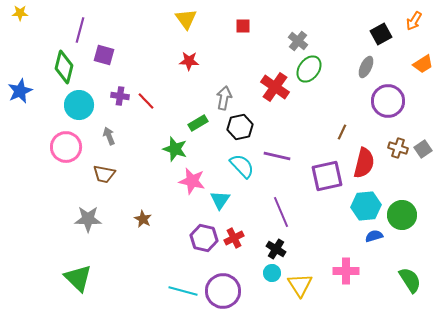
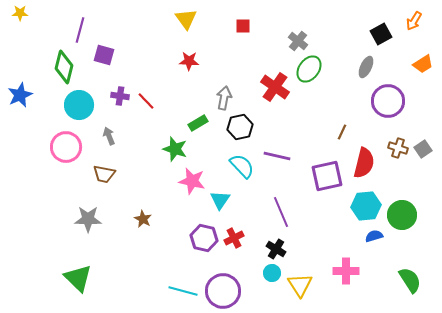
blue star at (20, 91): moved 4 px down
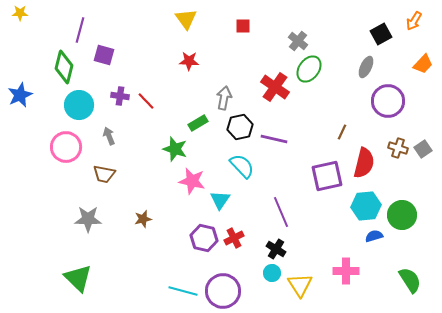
orange trapezoid at (423, 64): rotated 15 degrees counterclockwise
purple line at (277, 156): moved 3 px left, 17 px up
brown star at (143, 219): rotated 30 degrees clockwise
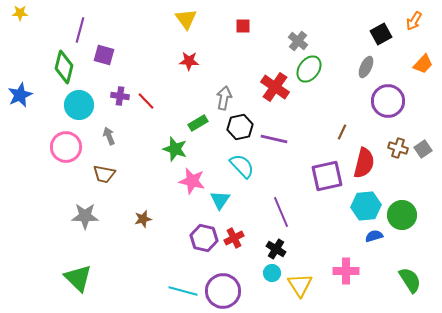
gray star at (88, 219): moved 3 px left, 3 px up
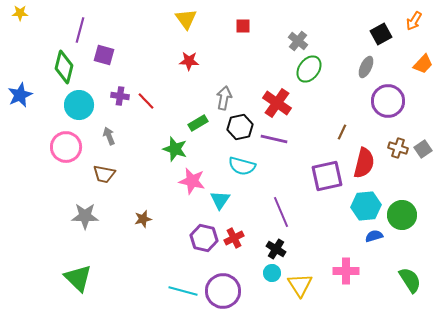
red cross at (275, 87): moved 2 px right, 16 px down
cyan semicircle at (242, 166): rotated 148 degrees clockwise
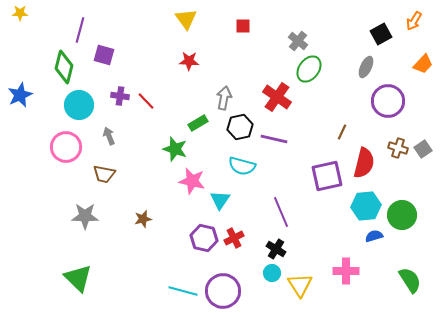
red cross at (277, 103): moved 6 px up
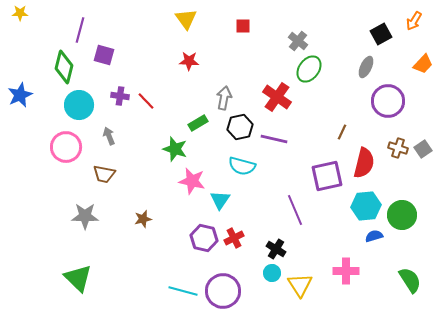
purple line at (281, 212): moved 14 px right, 2 px up
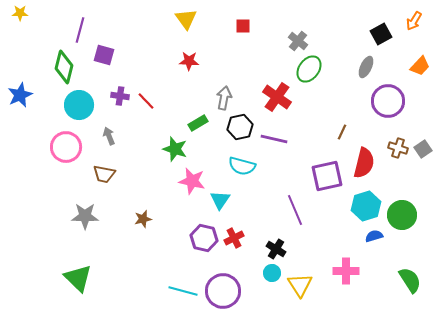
orange trapezoid at (423, 64): moved 3 px left, 2 px down
cyan hexagon at (366, 206): rotated 12 degrees counterclockwise
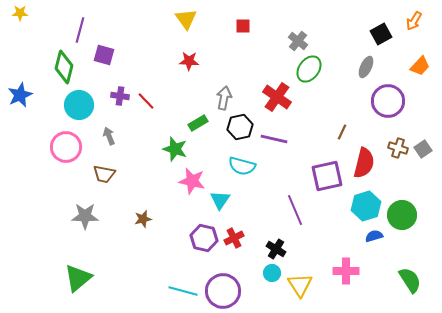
green triangle at (78, 278): rotated 36 degrees clockwise
